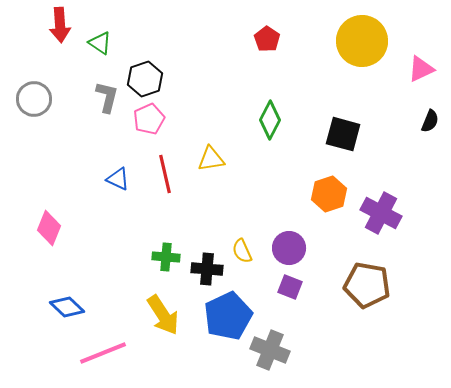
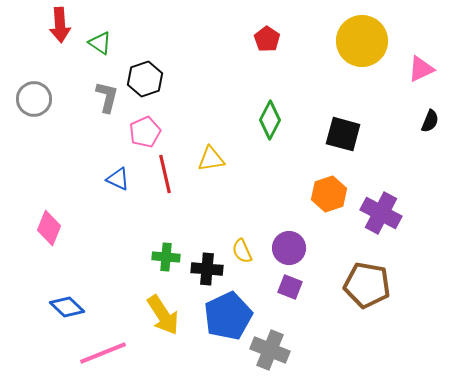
pink pentagon: moved 4 px left, 13 px down
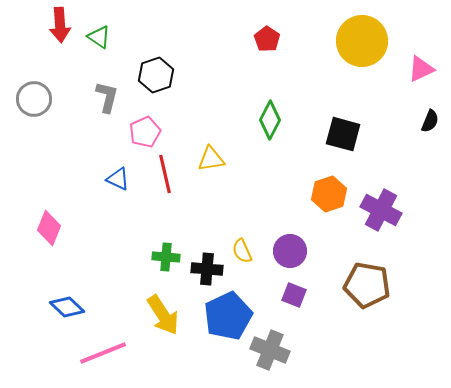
green triangle: moved 1 px left, 6 px up
black hexagon: moved 11 px right, 4 px up
purple cross: moved 3 px up
purple circle: moved 1 px right, 3 px down
purple square: moved 4 px right, 8 px down
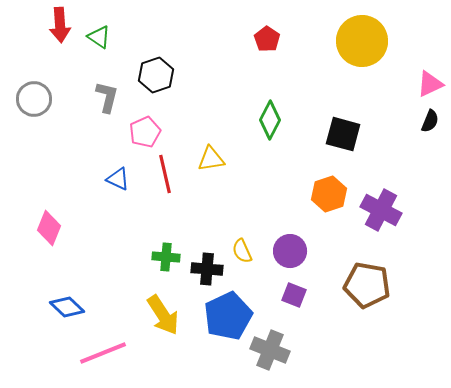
pink triangle: moved 9 px right, 15 px down
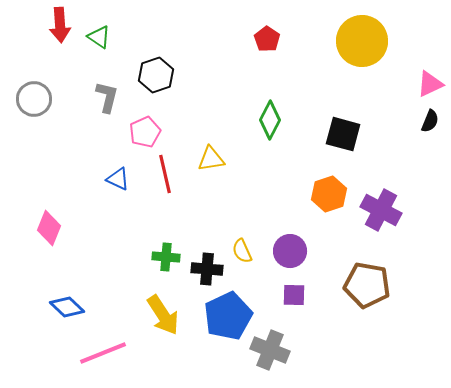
purple square: rotated 20 degrees counterclockwise
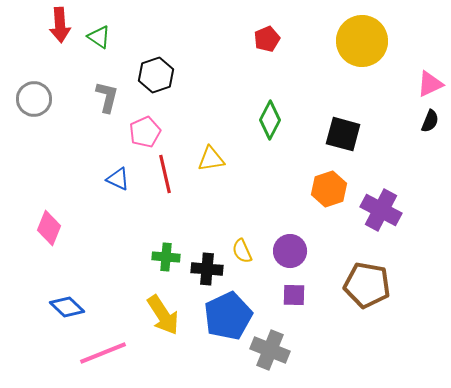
red pentagon: rotated 15 degrees clockwise
orange hexagon: moved 5 px up
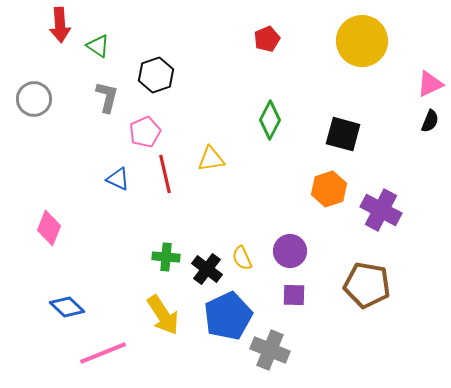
green triangle: moved 1 px left, 9 px down
yellow semicircle: moved 7 px down
black cross: rotated 32 degrees clockwise
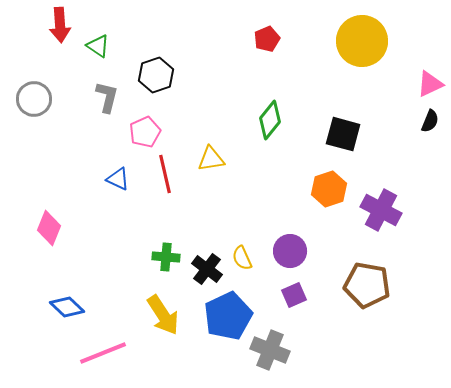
green diamond: rotated 12 degrees clockwise
purple square: rotated 25 degrees counterclockwise
